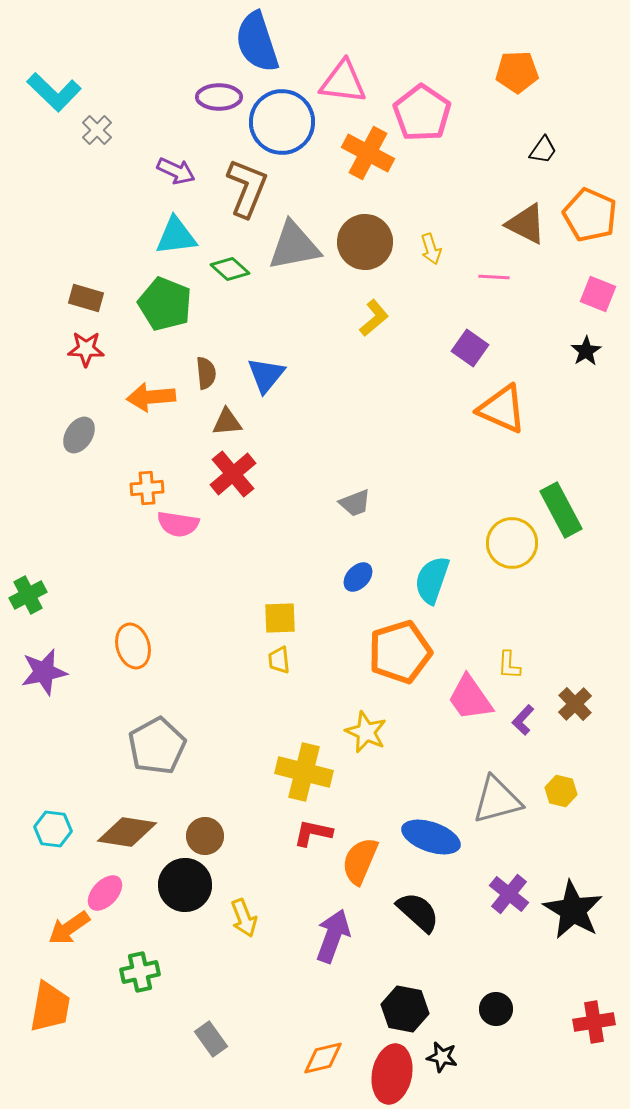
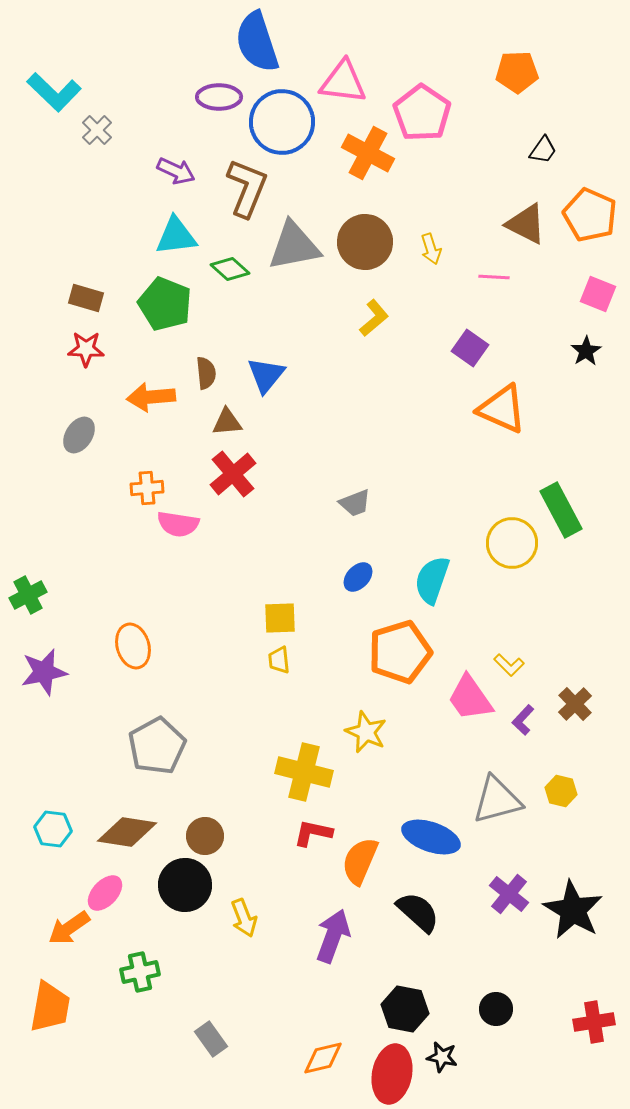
yellow L-shape at (509, 665): rotated 48 degrees counterclockwise
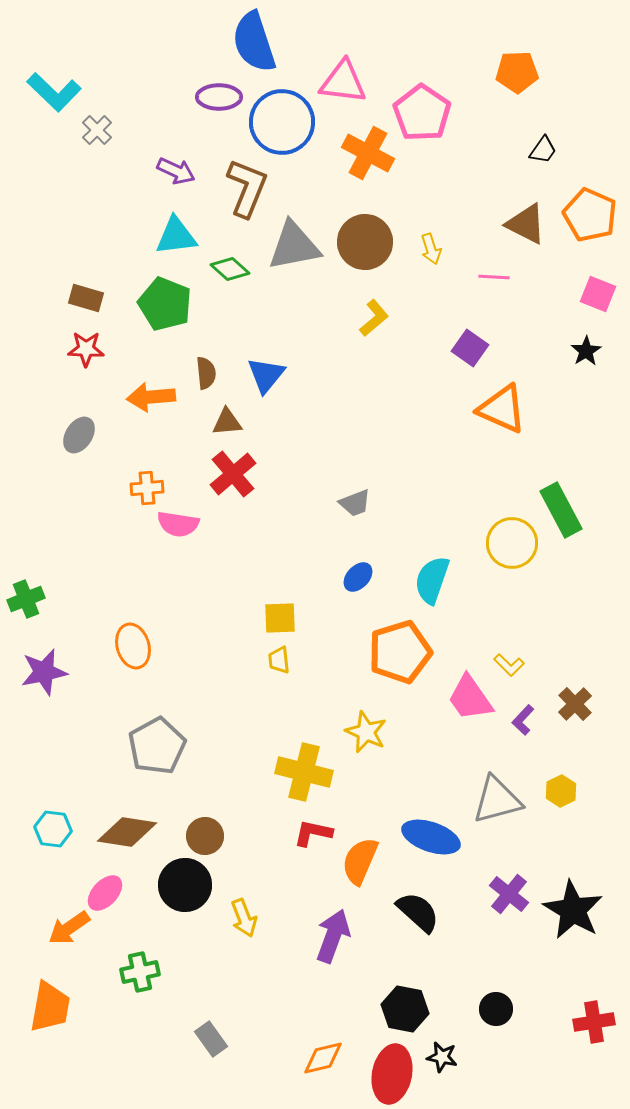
blue semicircle at (257, 42): moved 3 px left
green cross at (28, 595): moved 2 px left, 4 px down; rotated 6 degrees clockwise
yellow hexagon at (561, 791): rotated 20 degrees clockwise
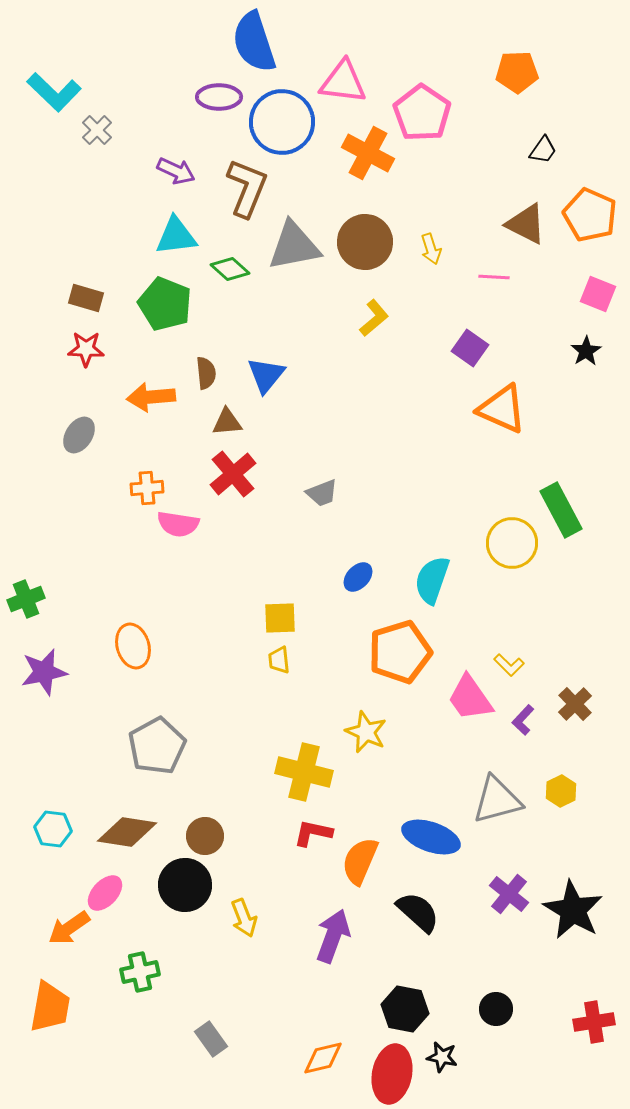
gray trapezoid at (355, 503): moved 33 px left, 10 px up
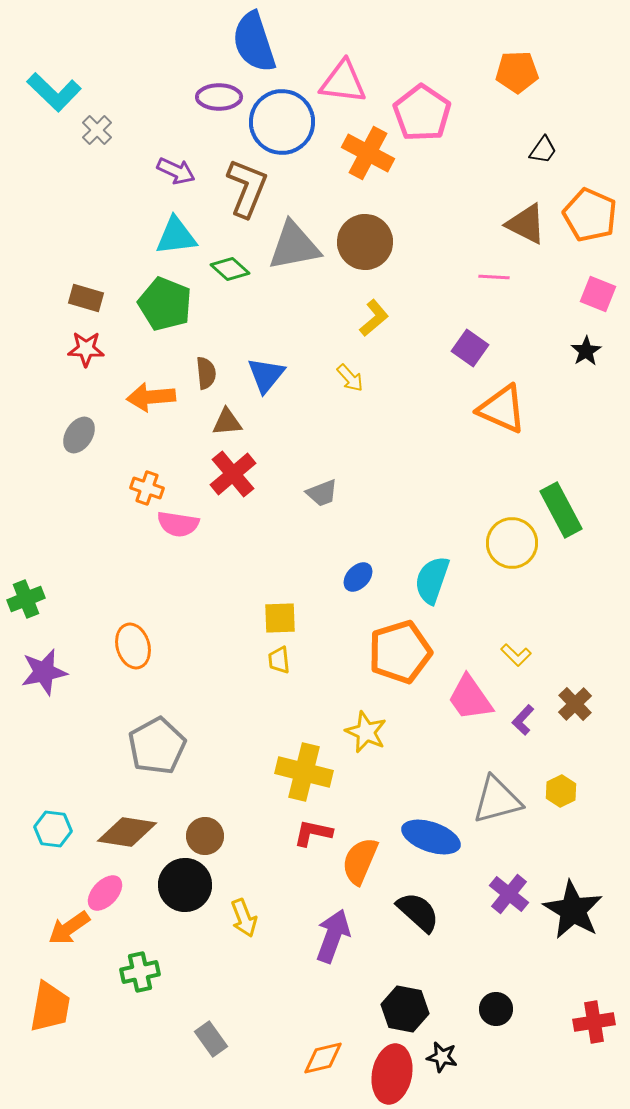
yellow arrow at (431, 249): moved 81 px left, 129 px down; rotated 24 degrees counterclockwise
orange cross at (147, 488): rotated 24 degrees clockwise
yellow L-shape at (509, 665): moved 7 px right, 10 px up
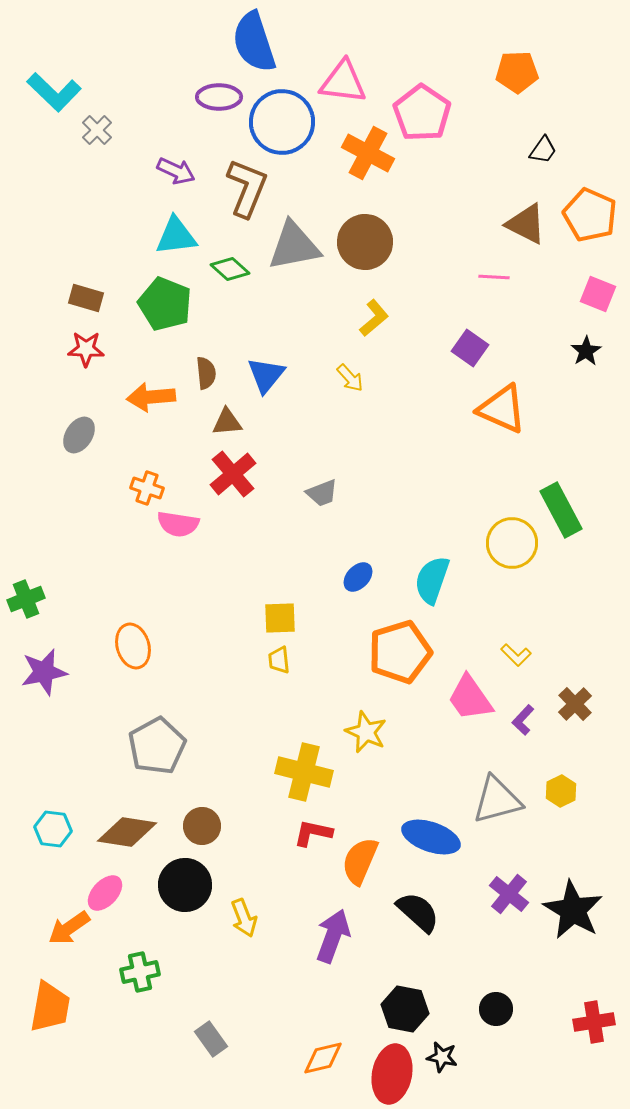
brown circle at (205, 836): moved 3 px left, 10 px up
